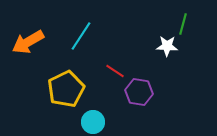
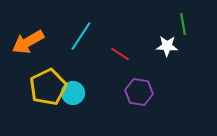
green line: rotated 25 degrees counterclockwise
red line: moved 5 px right, 17 px up
yellow pentagon: moved 18 px left, 2 px up
cyan circle: moved 20 px left, 29 px up
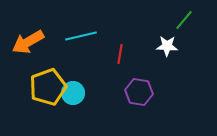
green line: moved 1 px right, 4 px up; rotated 50 degrees clockwise
cyan line: rotated 44 degrees clockwise
red line: rotated 66 degrees clockwise
yellow pentagon: rotated 6 degrees clockwise
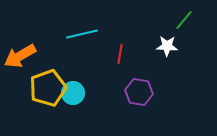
cyan line: moved 1 px right, 2 px up
orange arrow: moved 8 px left, 14 px down
yellow pentagon: moved 1 px down
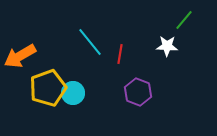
cyan line: moved 8 px right, 8 px down; rotated 64 degrees clockwise
purple hexagon: moved 1 px left; rotated 12 degrees clockwise
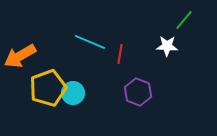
cyan line: rotated 28 degrees counterclockwise
